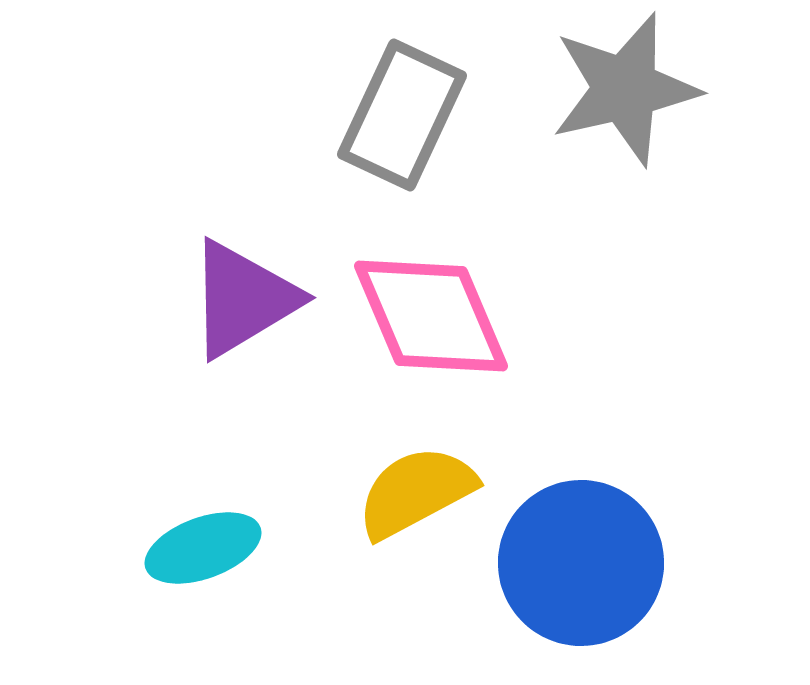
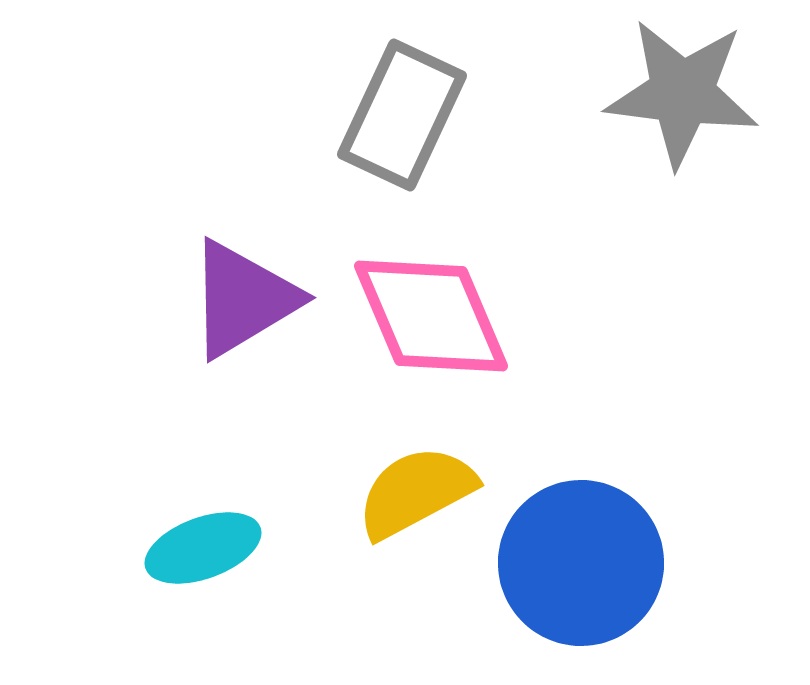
gray star: moved 57 px right, 4 px down; rotated 20 degrees clockwise
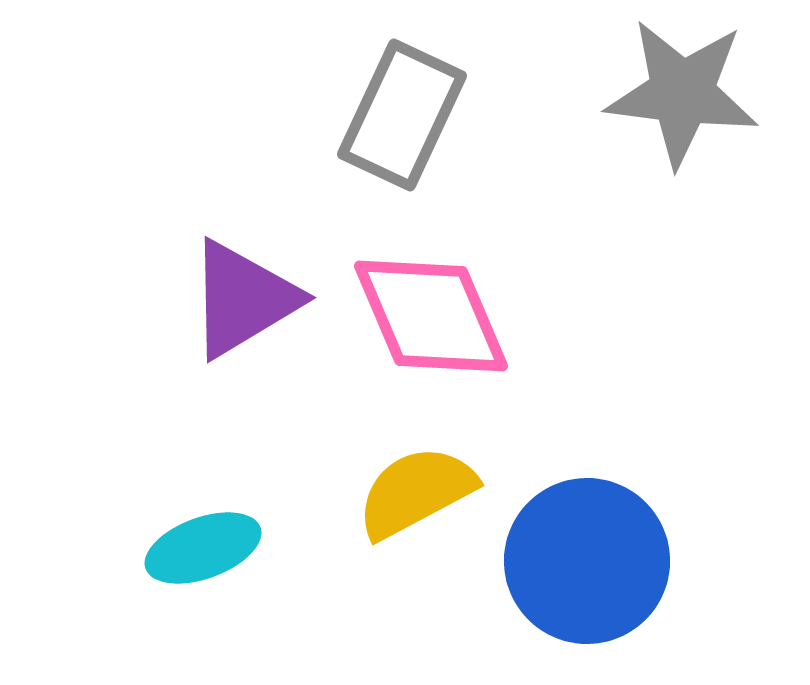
blue circle: moved 6 px right, 2 px up
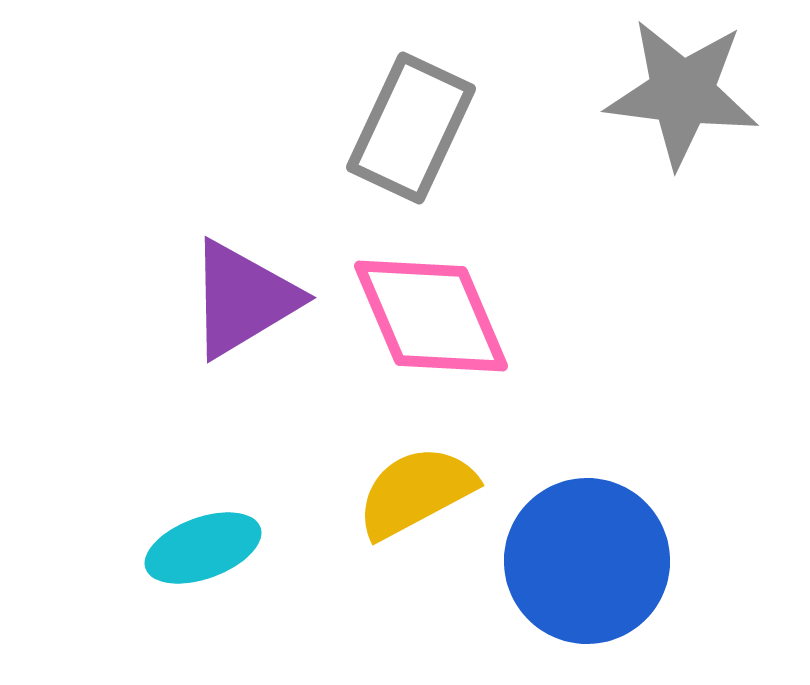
gray rectangle: moved 9 px right, 13 px down
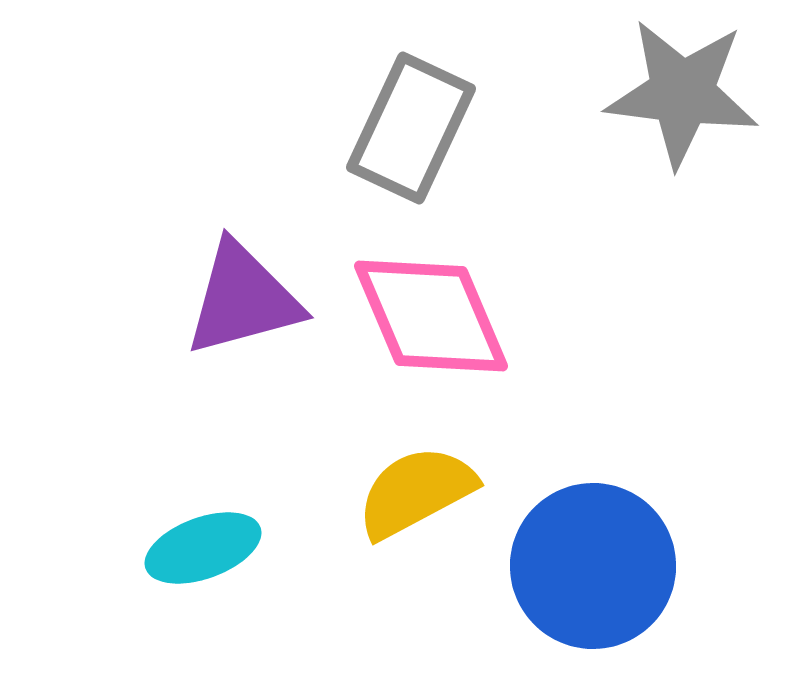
purple triangle: rotated 16 degrees clockwise
blue circle: moved 6 px right, 5 px down
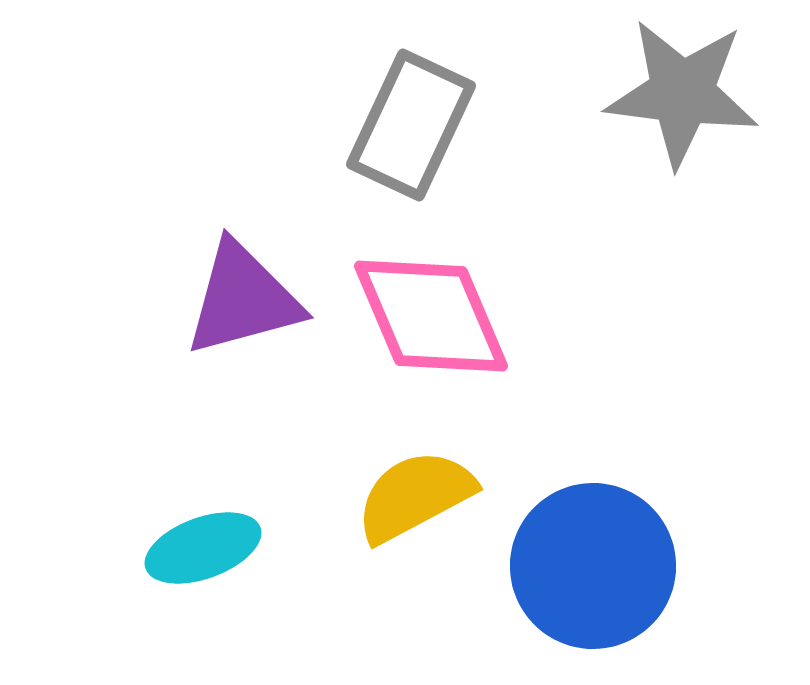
gray rectangle: moved 3 px up
yellow semicircle: moved 1 px left, 4 px down
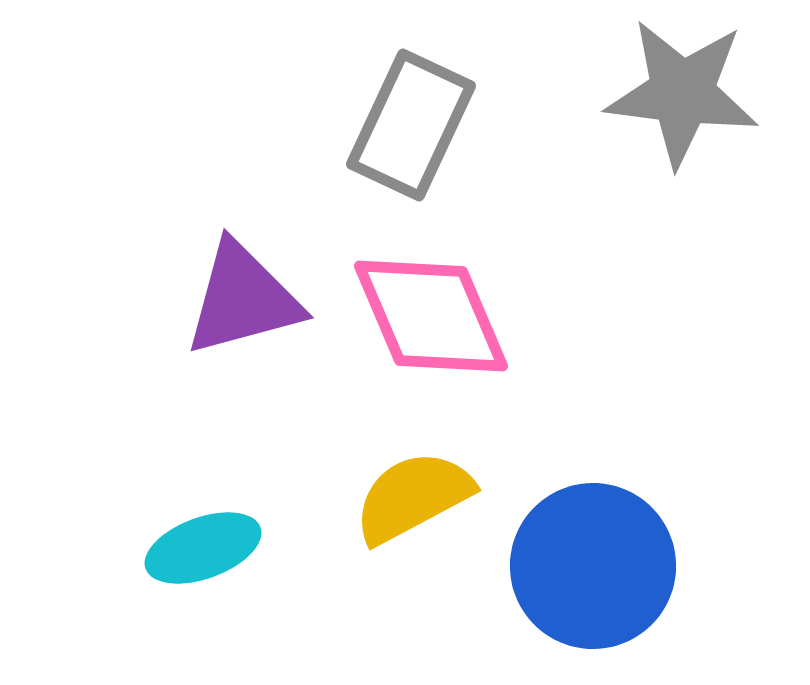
yellow semicircle: moved 2 px left, 1 px down
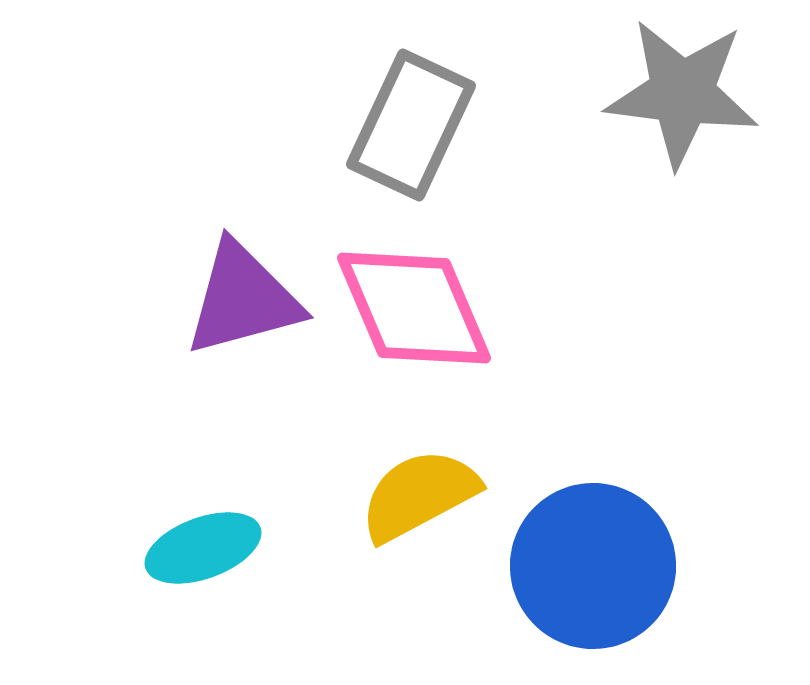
pink diamond: moved 17 px left, 8 px up
yellow semicircle: moved 6 px right, 2 px up
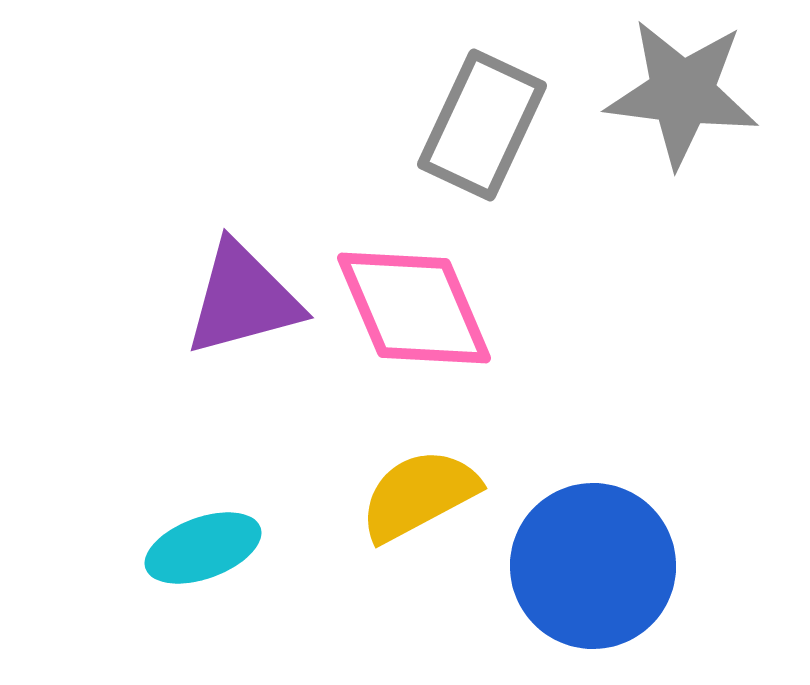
gray rectangle: moved 71 px right
